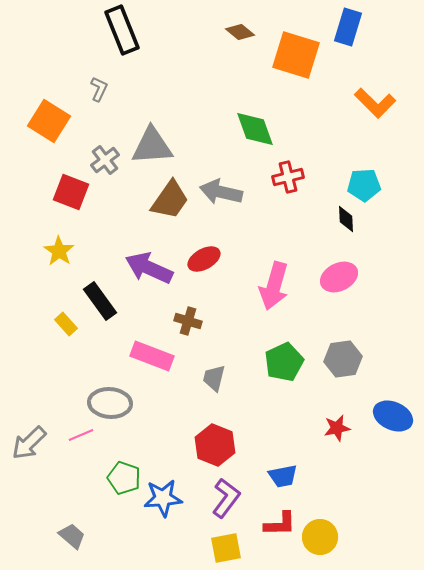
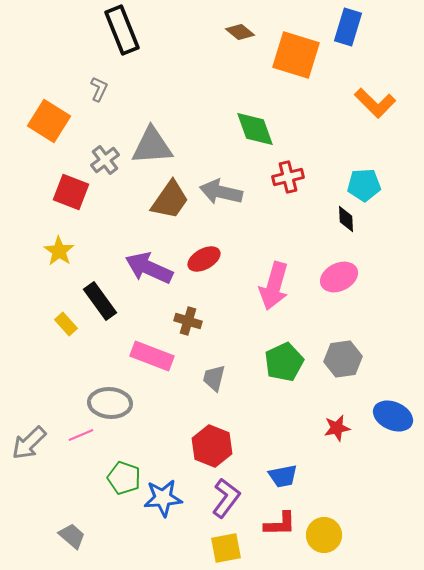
red hexagon at (215, 445): moved 3 px left, 1 px down
yellow circle at (320, 537): moved 4 px right, 2 px up
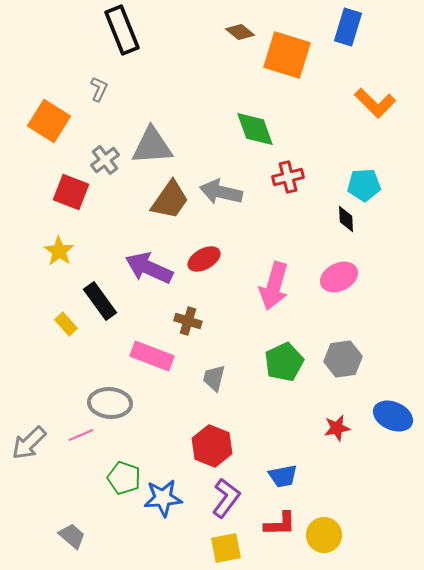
orange square at (296, 55): moved 9 px left
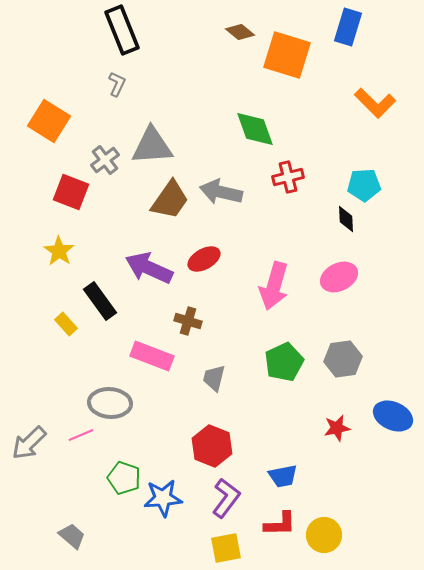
gray L-shape at (99, 89): moved 18 px right, 5 px up
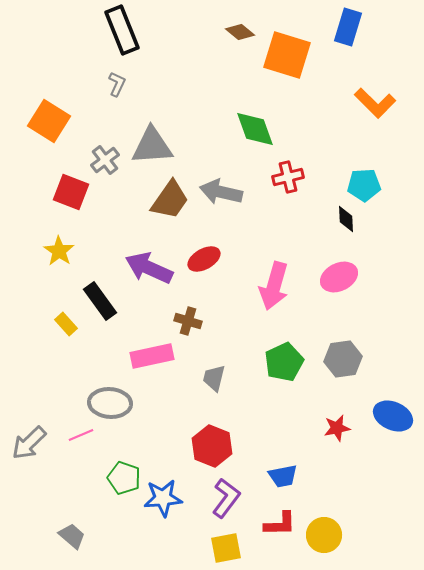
pink rectangle at (152, 356): rotated 33 degrees counterclockwise
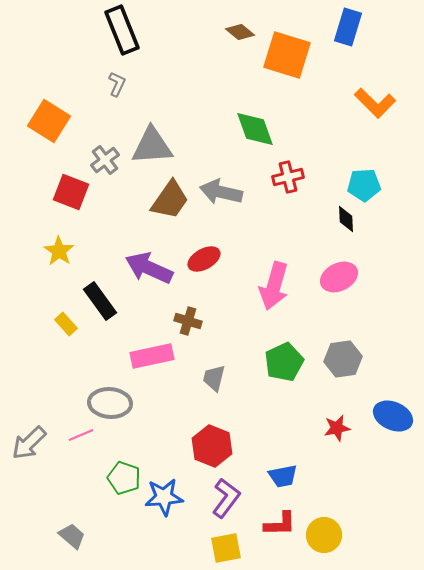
blue star at (163, 498): moved 1 px right, 1 px up
